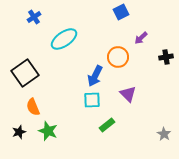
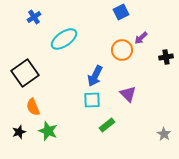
orange circle: moved 4 px right, 7 px up
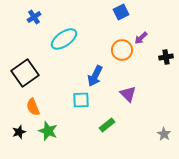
cyan square: moved 11 px left
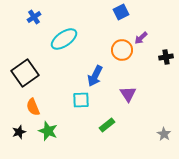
purple triangle: rotated 12 degrees clockwise
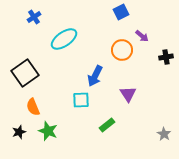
purple arrow: moved 1 px right, 2 px up; rotated 96 degrees counterclockwise
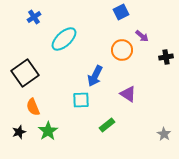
cyan ellipse: rotated 8 degrees counterclockwise
purple triangle: rotated 24 degrees counterclockwise
green star: rotated 18 degrees clockwise
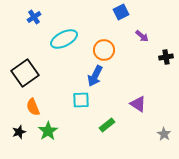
cyan ellipse: rotated 16 degrees clockwise
orange circle: moved 18 px left
purple triangle: moved 10 px right, 10 px down
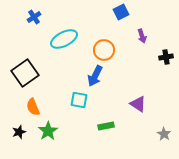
purple arrow: rotated 32 degrees clockwise
cyan square: moved 2 px left; rotated 12 degrees clockwise
green rectangle: moved 1 px left, 1 px down; rotated 28 degrees clockwise
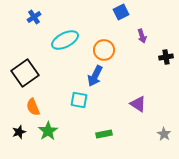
cyan ellipse: moved 1 px right, 1 px down
green rectangle: moved 2 px left, 8 px down
